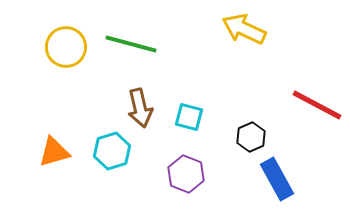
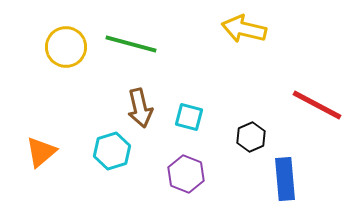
yellow arrow: rotated 12 degrees counterclockwise
orange triangle: moved 13 px left; rotated 24 degrees counterclockwise
blue rectangle: moved 8 px right; rotated 24 degrees clockwise
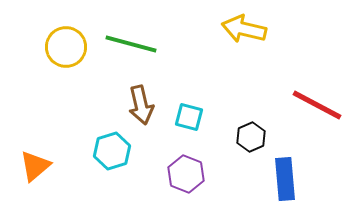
brown arrow: moved 1 px right, 3 px up
orange triangle: moved 6 px left, 14 px down
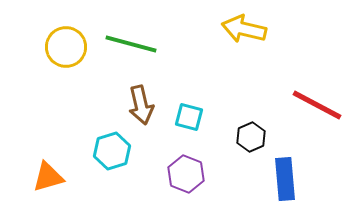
orange triangle: moved 13 px right, 11 px down; rotated 24 degrees clockwise
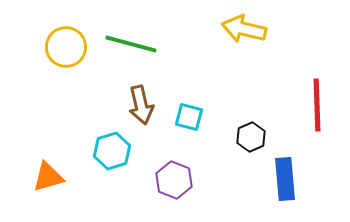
red line: rotated 60 degrees clockwise
purple hexagon: moved 12 px left, 6 px down
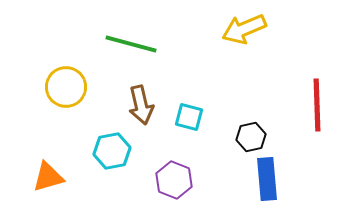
yellow arrow: rotated 36 degrees counterclockwise
yellow circle: moved 40 px down
black hexagon: rotated 12 degrees clockwise
cyan hexagon: rotated 6 degrees clockwise
blue rectangle: moved 18 px left
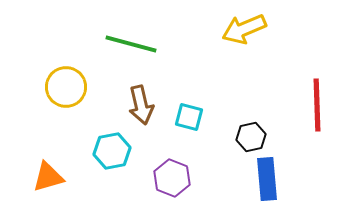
purple hexagon: moved 2 px left, 2 px up
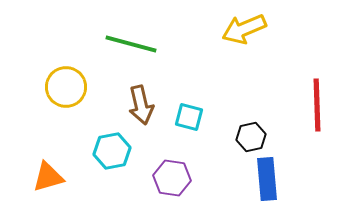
purple hexagon: rotated 12 degrees counterclockwise
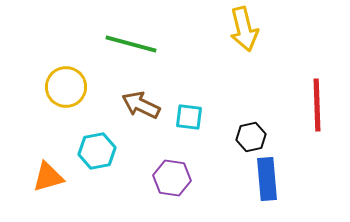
yellow arrow: rotated 81 degrees counterclockwise
brown arrow: rotated 129 degrees clockwise
cyan square: rotated 8 degrees counterclockwise
cyan hexagon: moved 15 px left
